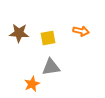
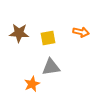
orange arrow: moved 1 px down
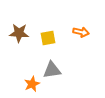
gray triangle: moved 1 px right, 3 px down
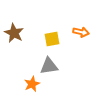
brown star: moved 5 px left; rotated 24 degrees clockwise
yellow square: moved 4 px right, 1 px down
gray triangle: moved 3 px left, 4 px up
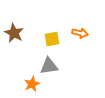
orange arrow: moved 1 px left, 1 px down
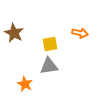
yellow square: moved 2 px left, 5 px down
orange star: moved 7 px left; rotated 21 degrees counterclockwise
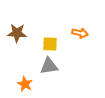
brown star: moved 3 px right; rotated 24 degrees counterclockwise
yellow square: rotated 14 degrees clockwise
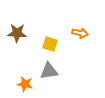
yellow square: rotated 14 degrees clockwise
gray triangle: moved 5 px down
orange star: rotated 14 degrees counterclockwise
